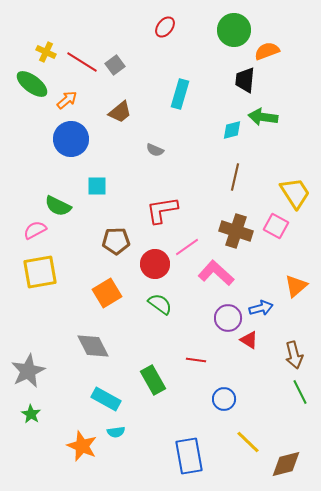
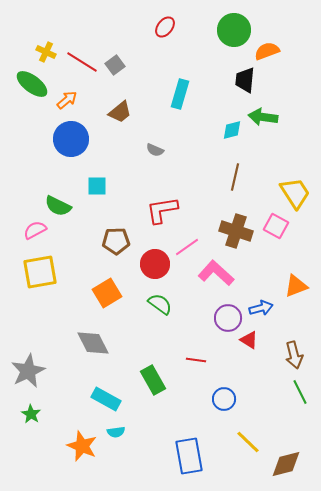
orange triangle at (296, 286): rotated 20 degrees clockwise
gray diamond at (93, 346): moved 3 px up
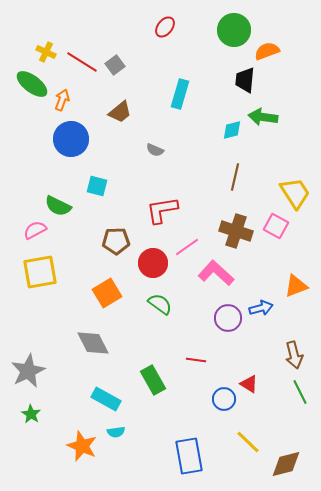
orange arrow at (67, 100): moved 5 px left; rotated 30 degrees counterclockwise
cyan square at (97, 186): rotated 15 degrees clockwise
red circle at (155, 264): moved 2 px left, 1 px up
red triangle at (249, 340): moved 44 px down
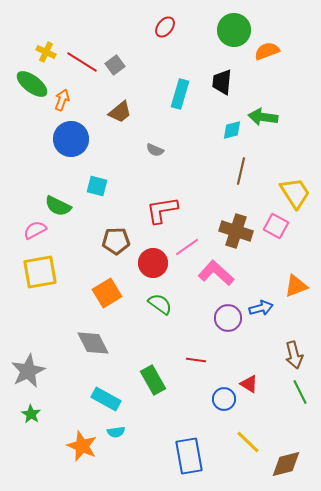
black trapezoid at (245, 80): moved 23 px left, 2 px down
brown line at (235, 177): moved 6 px right, 6 px up
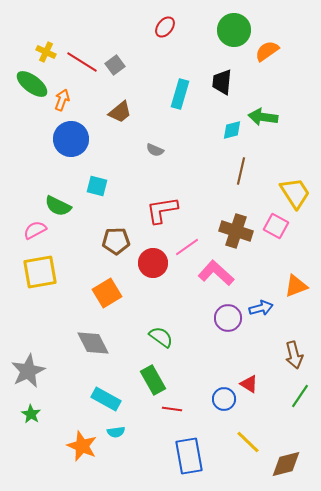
orange semicircle at (267, 51): rotated 15 degrees counterclockwise
green semicircle at (160, 304): moved 1 px right, 33 px down
red line at (196, 360): moved 24 px left, 49 px down
green line at (300, 392): moved 4 px down; rotated 60 degrees clockwise
